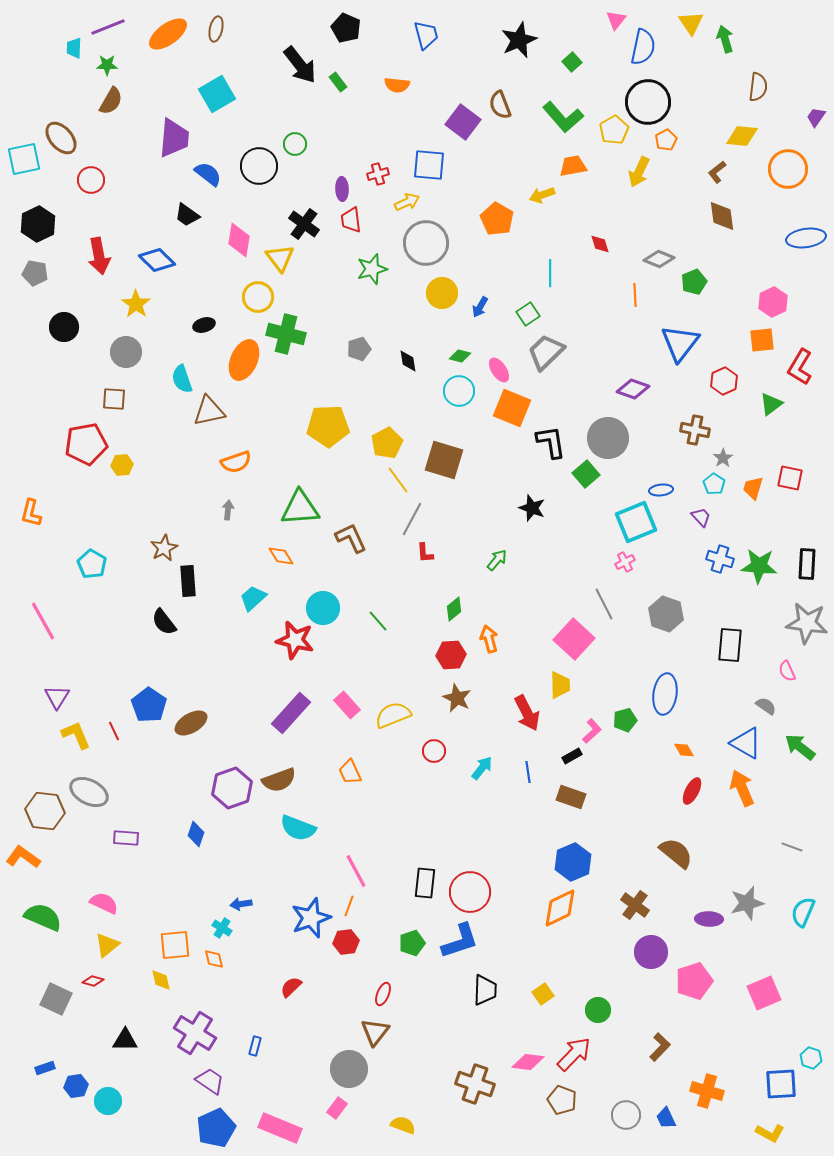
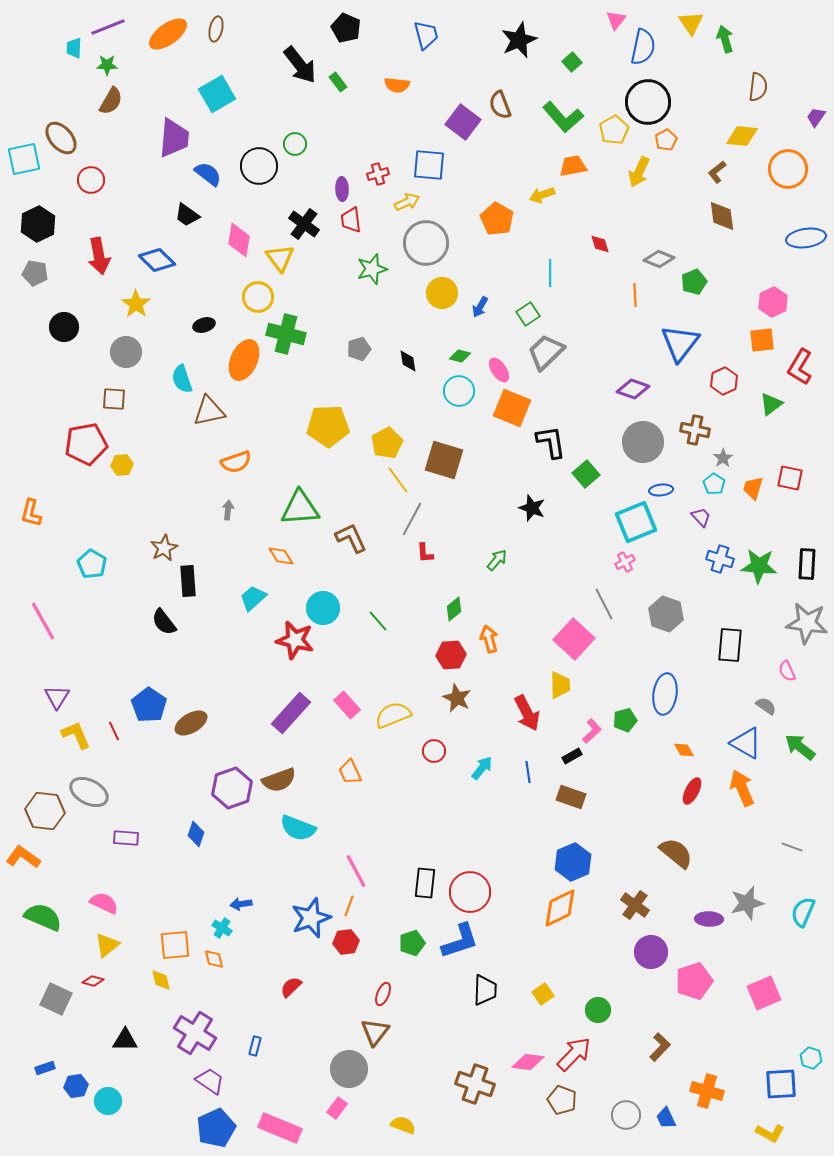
gray circle at (608, 438): moved 35 px right, 4 px down
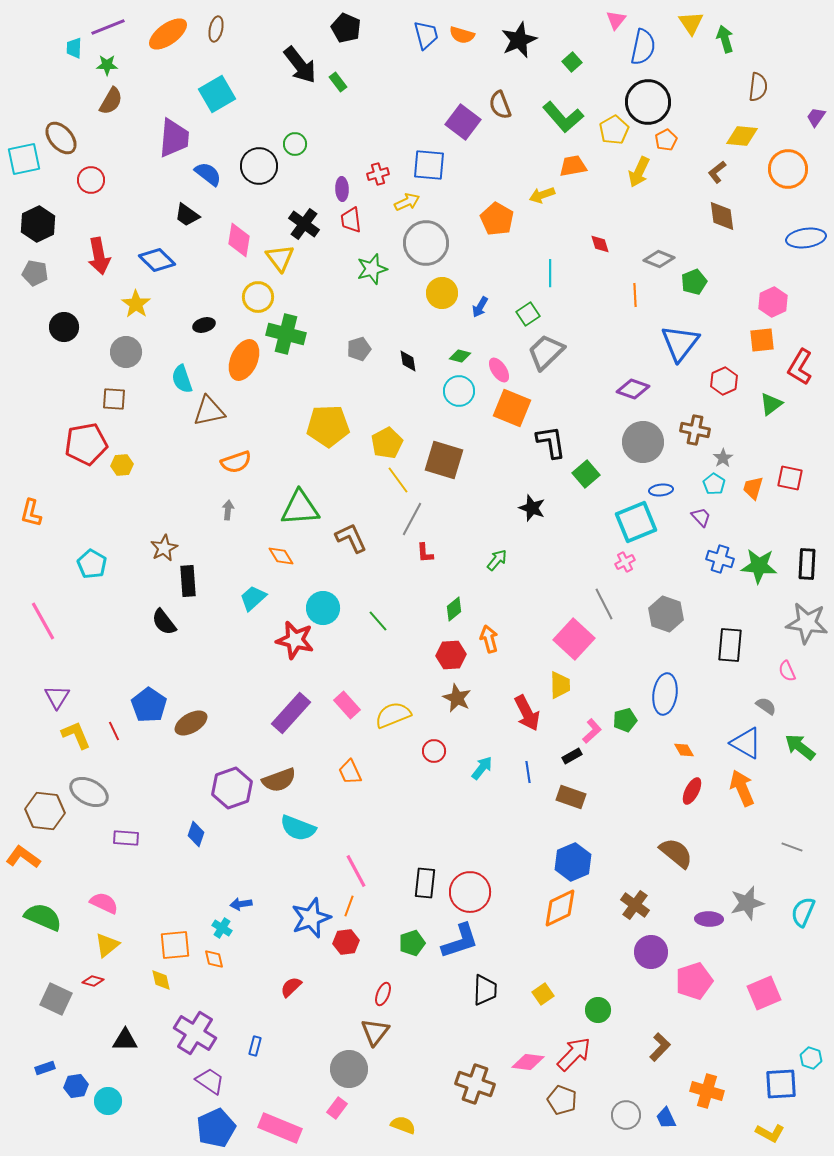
orange semicircle at (397, 85): moved 65 px right, 50 px up; rotated 10 degrees clockwise
